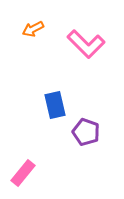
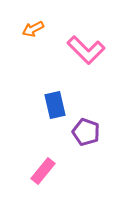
pink L-shape: moved 6 px down
pink rectangle: moved 20 px right, 2 px up
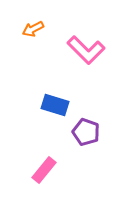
blue rectangle: rotated 60 degrees counterclockwise
pink rectangle: moved 1 px right, 1 px up
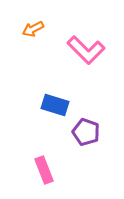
pink rectangle: rotated 60 degrees counterclockwise
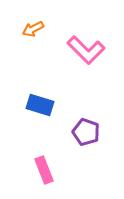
blue rectangle: moved 15 px left
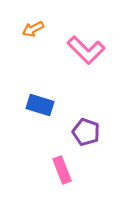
pink rectangle: moved 18 px right
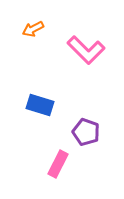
pink rectangle: moved 4 px left, 6 px up; rotated 48 degrees clockwise
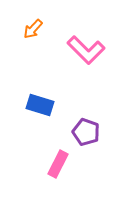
orange arrow: rotated 20 degrees counterclockwise
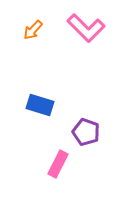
orange arrow: moved 1 px down
pink L-shape: moved 22 px up
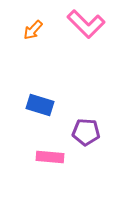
pink L-shape: moved 4 px up
purple pentagon: rotated 16 degrees counterclockwise
pink rectangle: moved 8 px left, 7 px up; rotated 68 degrees clockwise
